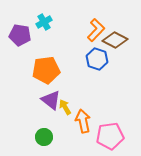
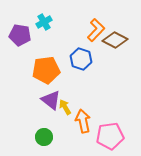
blue hexagon: moved 16 px left
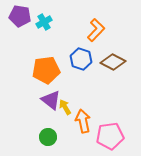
purple pentagon: moved 19 px up
brown diamond: moved 2 px left, 22 px down
green circle: moved 4 px right
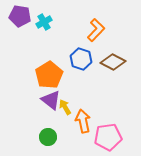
orange pentagon: moved 3 px right, 5 px down; rotated 24 degrees counterclockwise
pink pentagon: moved 2 px left, 1 px down
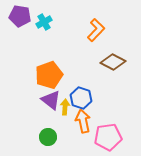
blue hexagon: moved 39 px down
orange pentagon: rotated 12 degrees clockwise
yellow arrow: rotated 35 degrees clockwise
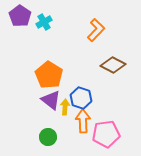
purple pentagon: rotated 25 degrees clockwise
brown diamond: moved 3 px down
orange pentagon: rotated 20 degrees counterclockwise
orange arrow: rotated 10 degrees clockwise
pink pentagon: moved 2 px left, 3 px up
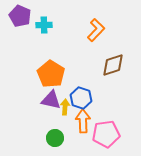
purple pentagon: rotated 10 degrees counterclockwise
cyan cross: moved 3 px down; rotated 28 degrees clockwise
brown diamond: rotated 45 degrees counterclockwise
orange pentagon: moved 2 px right, 1 px up
purple triangle: rotated 25 degrees counterclockwise
green circle: moved 7 px right, 1 px down
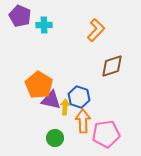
brown diamond: moved 1 px left, 1 px down
orange pentagon: moved 12 px left, 11 px down
blue hexagon: moved 2 px left, 1 px up
